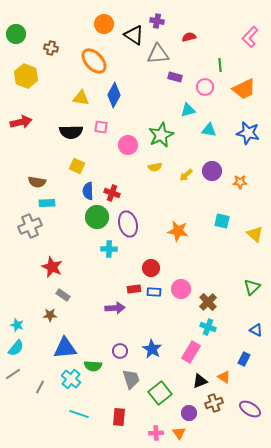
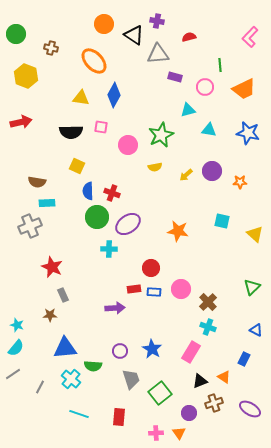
purple ellipse at (128, 224): rotated 70 degrees clockwise
gray rectangle at (63, 295): rotated 32 degrees clockwise
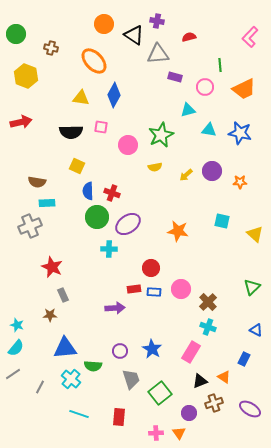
blue star at (248, 133): moved 8 px left
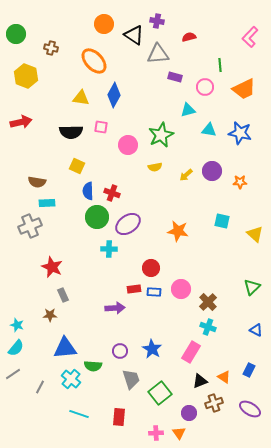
blue rectangle at (244, 359): moved 5 px right, 11 px down
